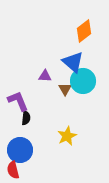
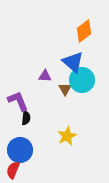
cyan circle: moved 1 px left, 1 px up
red semicircle: rotated 36 degrees clockwise
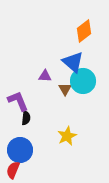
cyan circle: moved 1 px right, 1 px down
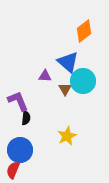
blue triangle: moved 5 px left
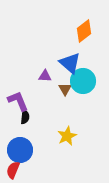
blue triangle: moved 2 px right, 1 px down
black semicircle: moved 1 px left, 1 px up
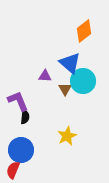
blue circle: moved 1 px right
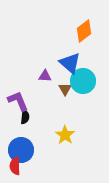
yellow star: moved 2 px left, 1 px up; rotated 12 degrees counterclockwise
red semicircle: moved 2 px right, 4 px up; rotated 24 degrees counterclockwise
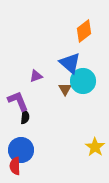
purple triangle: moved 9 px left; rotated 24 degrees counterclockwise
yellow star: moved 30 px right, 12 px down
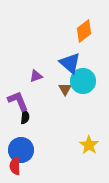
yellow star: moved 6 px left, 2 px up
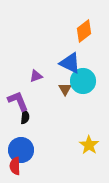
blue triangle: rotated 15 degrees counterclockwise
